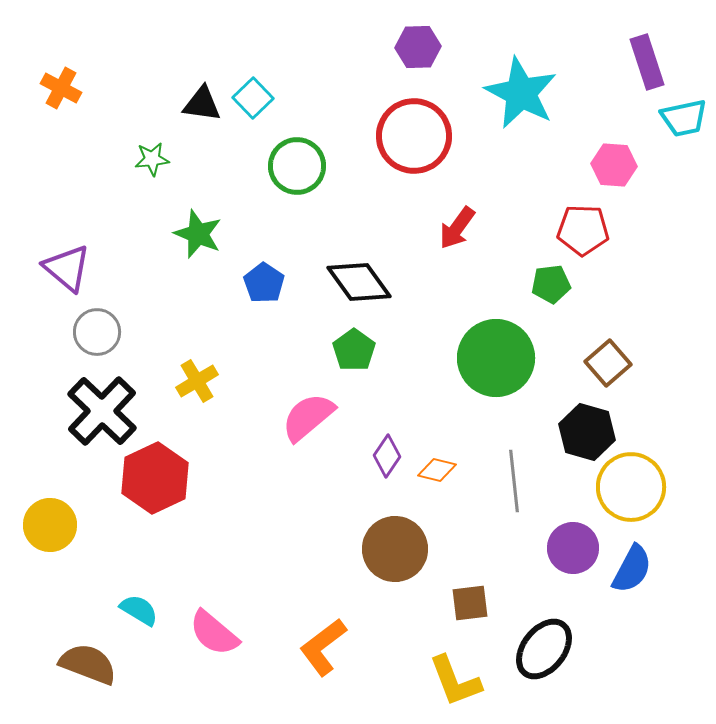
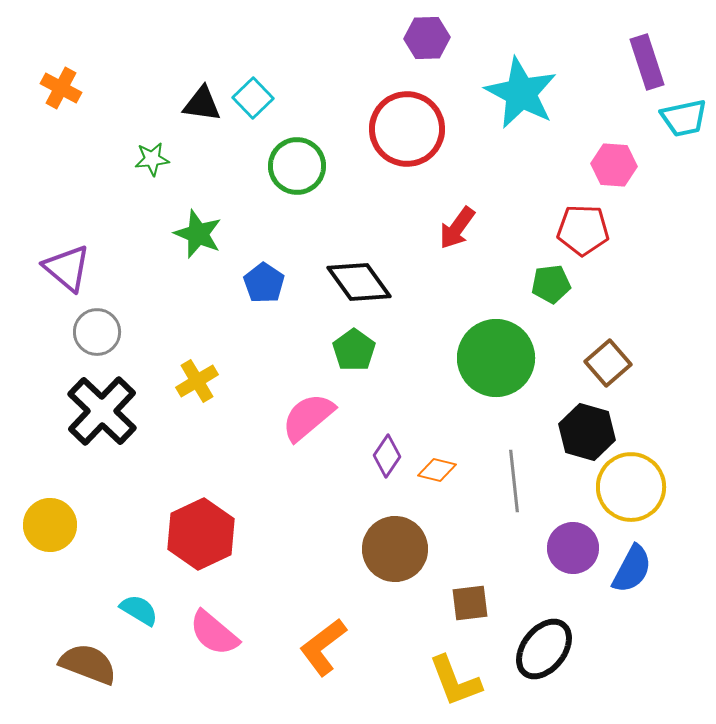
purple hexagon at (418, 47): moved 9 px right, 9 px up
red circle at (414, 136): moved 7 px left, 7 px up
red hexagon at (155, 478): moved 46 px right, 56 px down
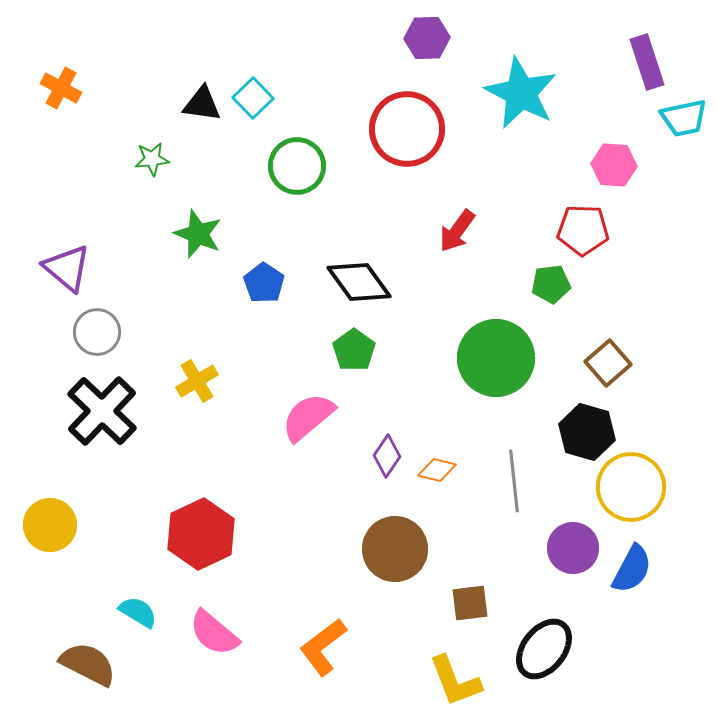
red arrow at (457, 228): moved 3 px down
cyan semicircle at (139, 610): moved 1 px left, 2 px down
brown semicircle at (88, 664): rotated 6 degrees clockwise
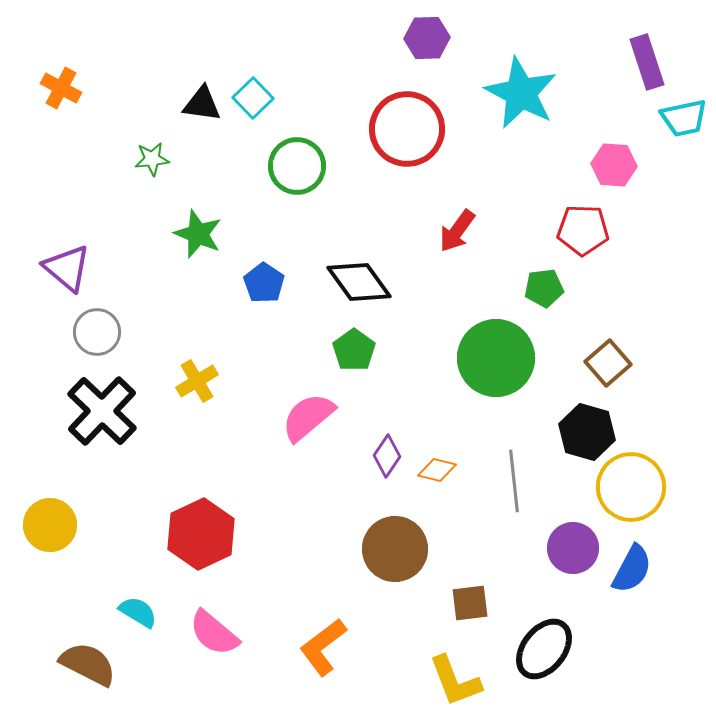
green pentagon at (551, 284): moved 7 px left, 4 px down
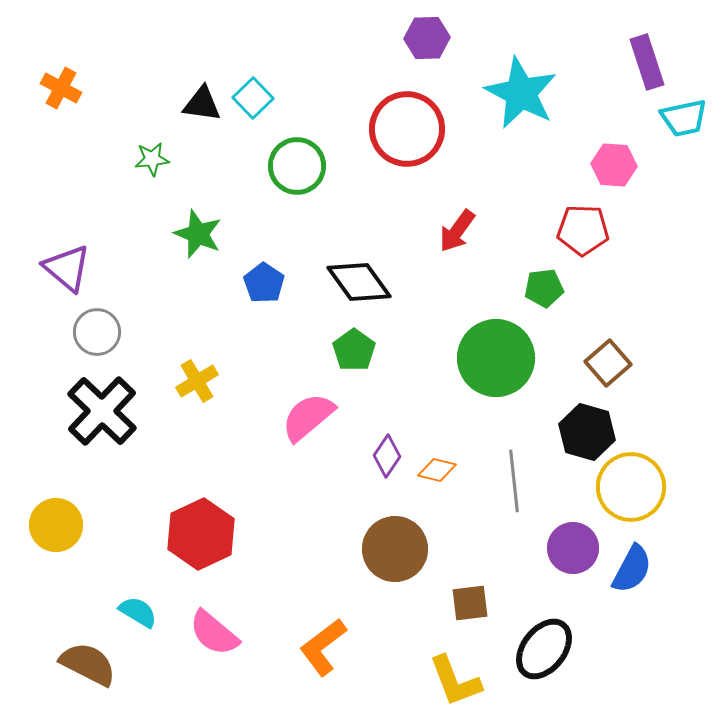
yellow circle at (50, 525): moved 6 px right
